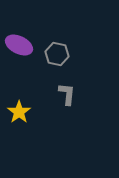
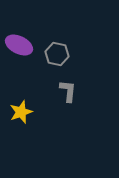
gray L-shape: moved 1 px right, 3 px up
yellow star: moved 2 px right; rotated 15 degrees clockwise
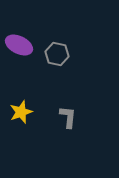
gray L-shape: moved 26 px down
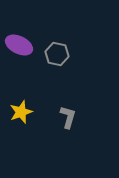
gray L-shape: rotated 10 degrees clockwise
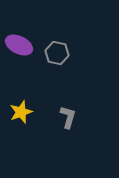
gray hexagon: moved 1 px up
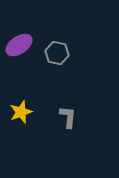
purple ellipse: rotated 60 degrees counterclockwise
gray L-shape: rotated 10 degrees counterclockwise
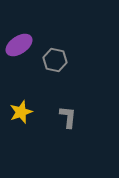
gray hexagon: moved 2 px left, 7 px down
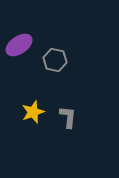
yellow star: moved 12 px right
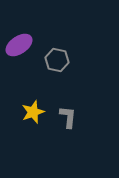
gray hexagon: moved 2 px right
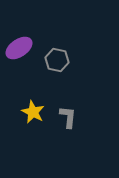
purple ellipse: moved 3 px down
yellow star: rotated 25 degrees counterclockwise
